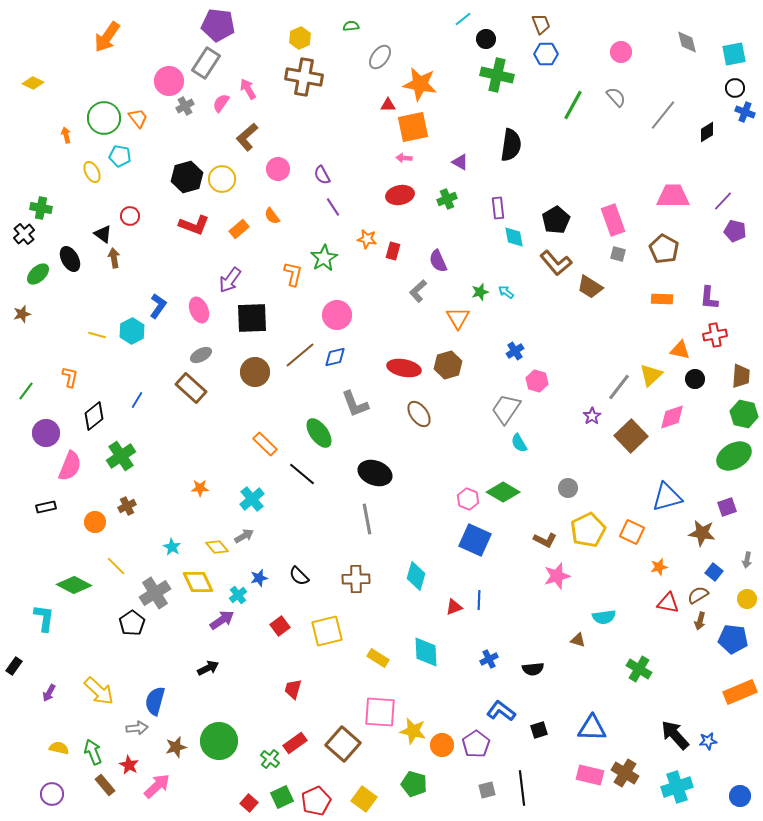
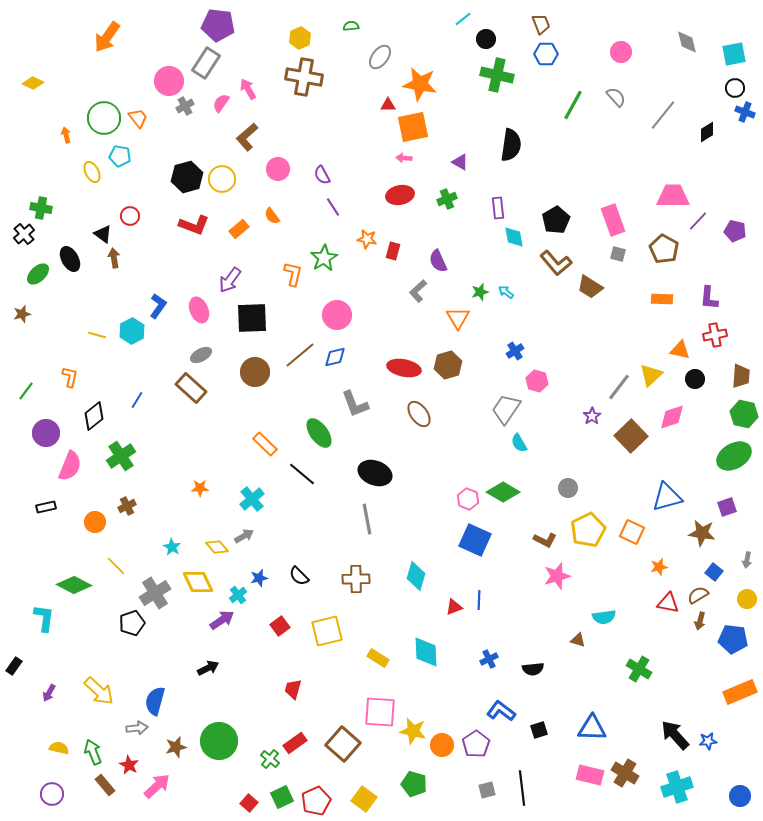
purple line at (723, 201): moved 25 px left, 20 px down
black pentagon at (132, 623): rotated 15 degrees clockwise
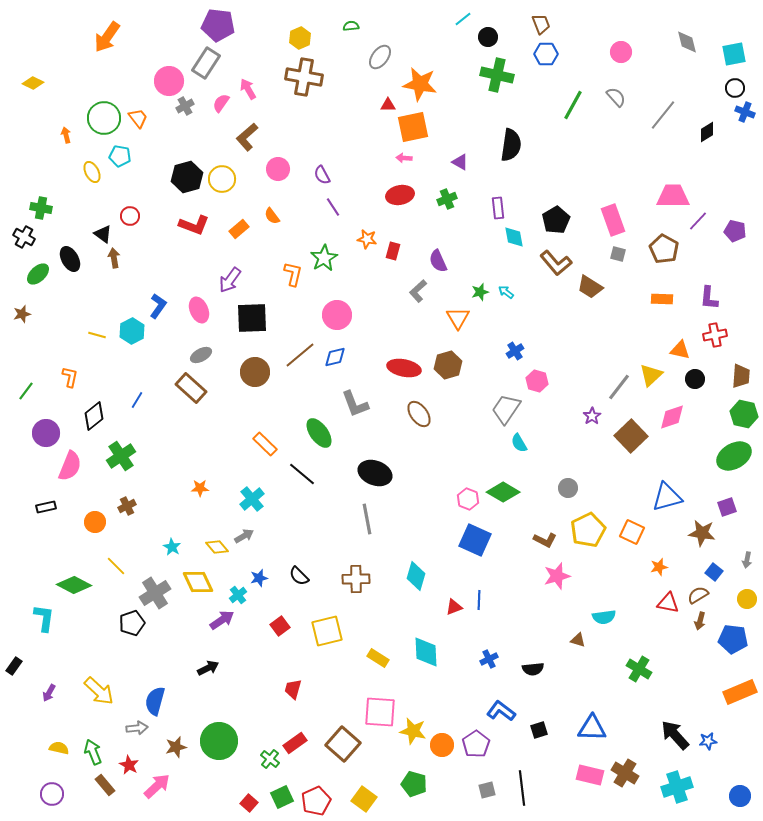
black circle at (486, 39): moved 2 px right, 2 px up
black cross at (24, 234): moved 3 px down; rotated 20 degrees counterclockwise
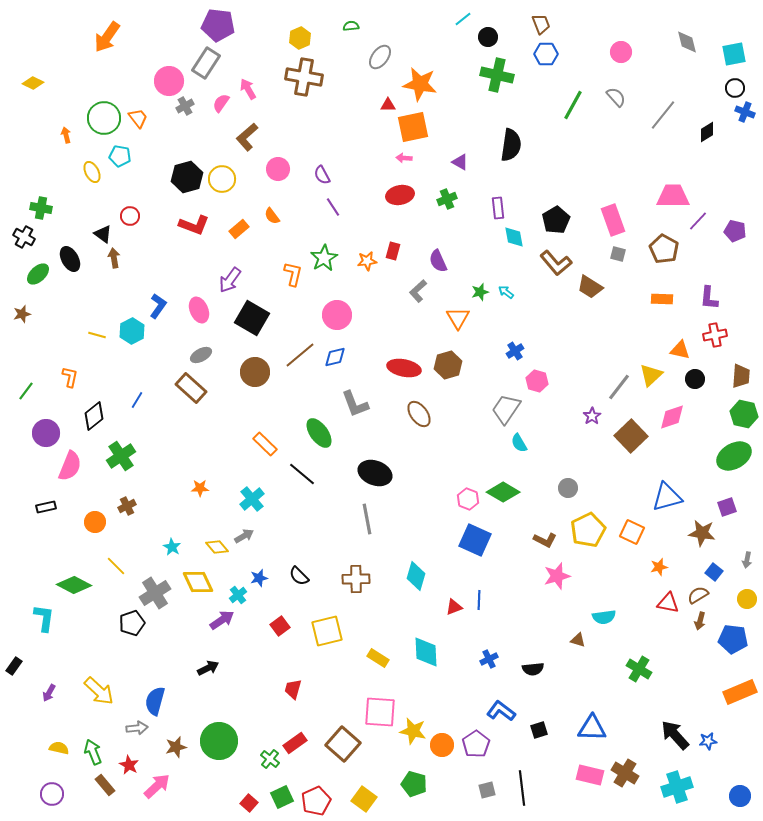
orange star at (367, 239): moved 22 px down; rotated 18 degrees counterclockwise
black square at (252, 318): rotated 32 degrees clockwise
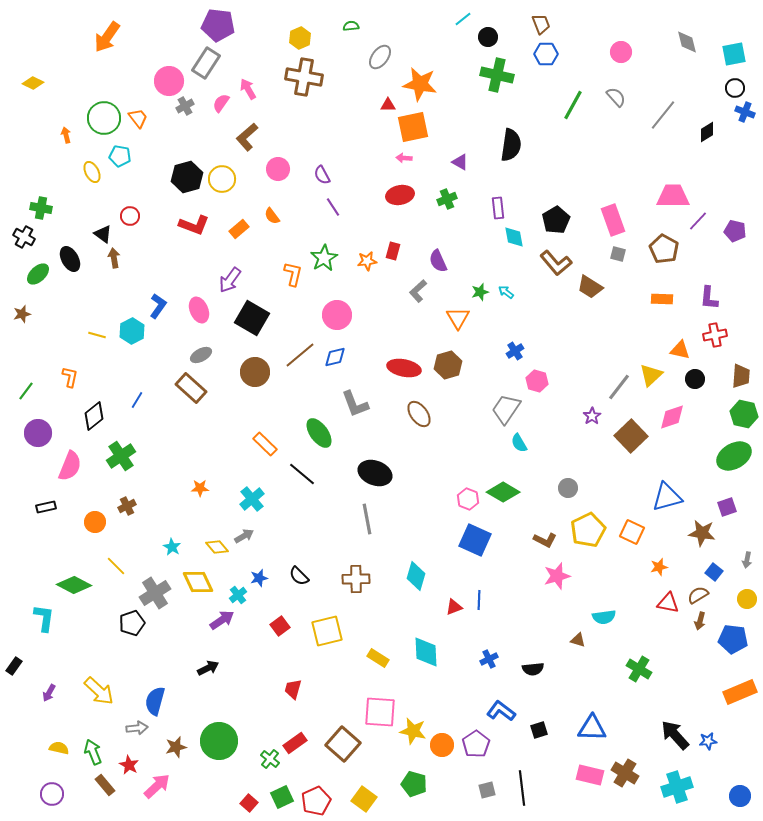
purple circle at (46, 433): moved 8 px left
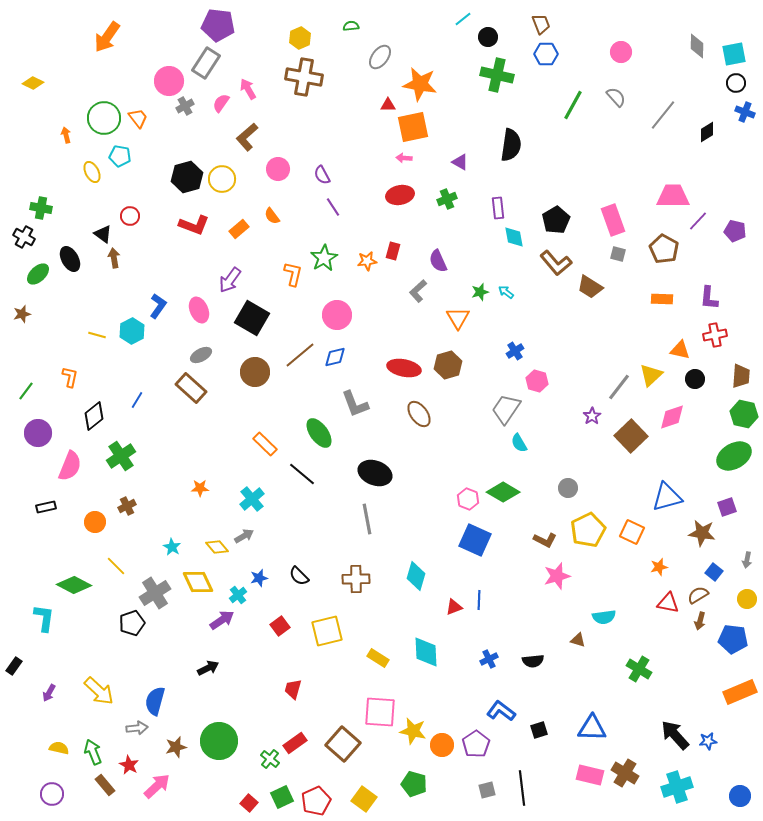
gray diamond at (687, 42): moved 10 px right, 4 px down; rotated 15 degrees clockwise
black circle at (735, 88): moved 1 px right, 5 px up
black semicircle at (533, 669): moved 8 px up
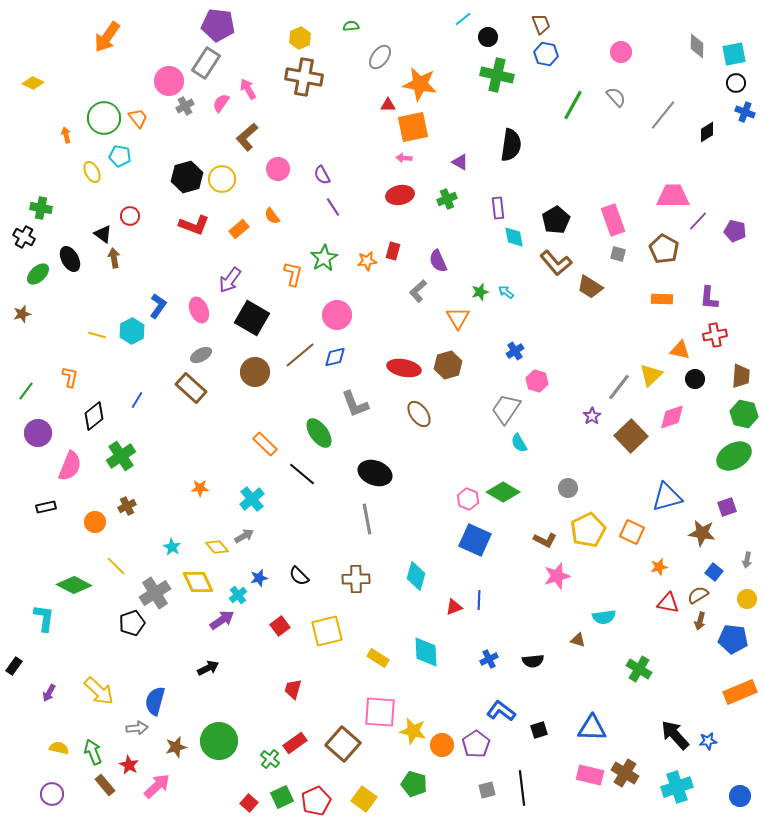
blue hexagon at (546, 54): rotated 10 degrees clockwise
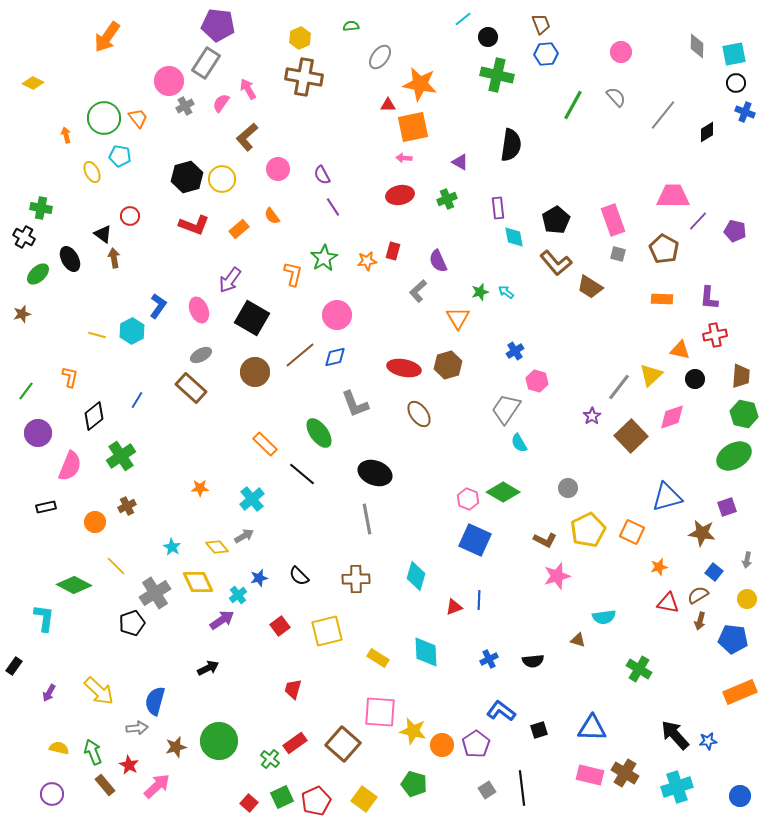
blue hexagon at (546, 54): rotated 15 degrees counterclockwise
gray square at (487, 790): rotated 18 degrees counterclockwise
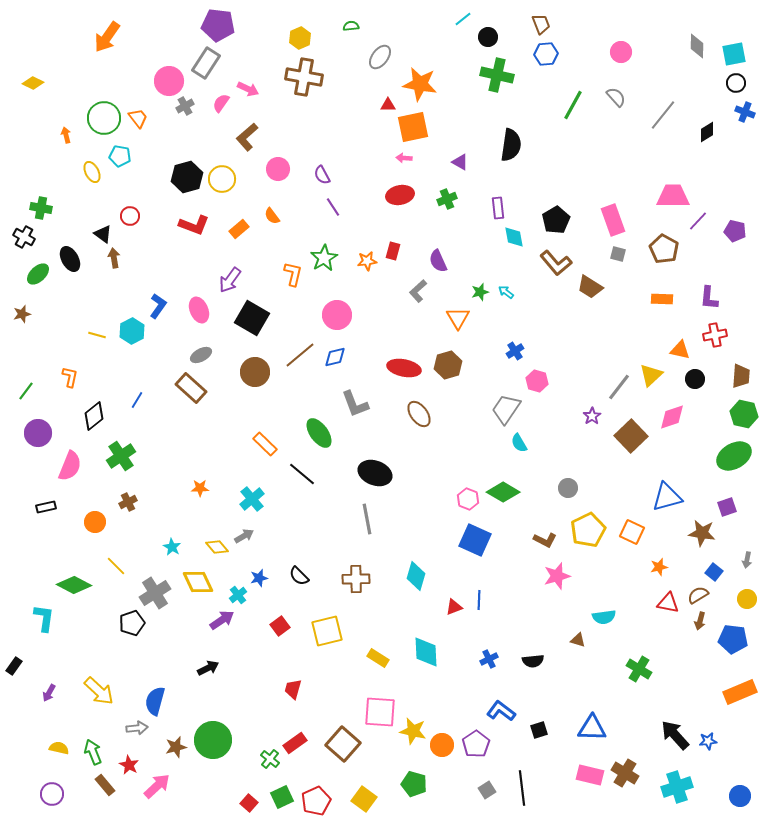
pink arrow at (248, 89): rotated 145 degrees clockwise
brown cross at (127, 506): moved 1 px right, 4 px up
green circle at (219, 741): moved 6 px left, 1 px up
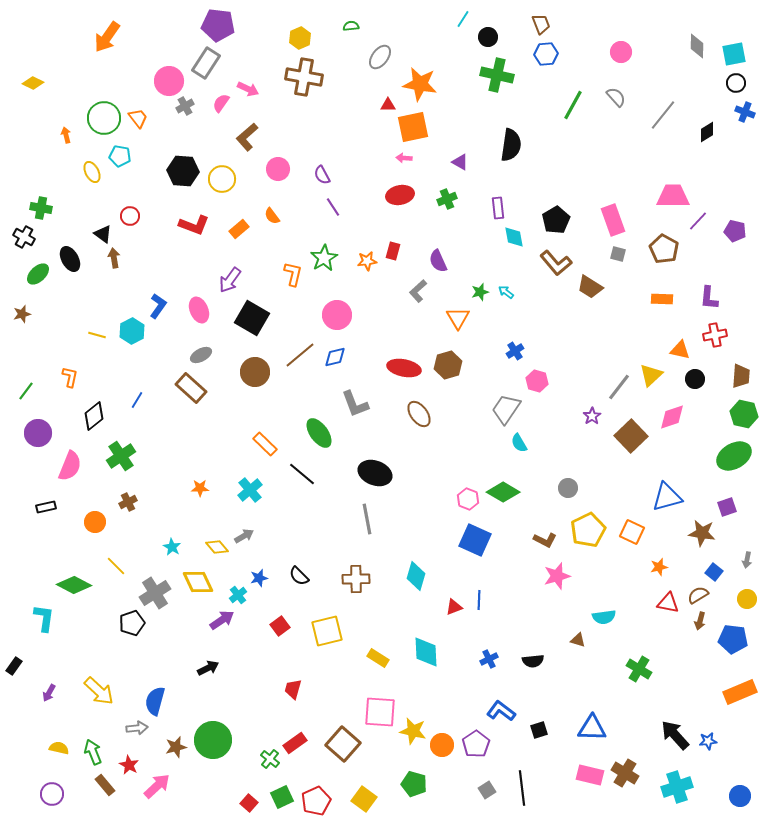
cyan line at (463, 19): rotated 18 degrees counterclockwise
black hexagon at (187, 177): moved 4 px left, 6 px up; rotated 20 degrees clockwise
cyan cross at (252, 499): moved 2 px left, 9 px up
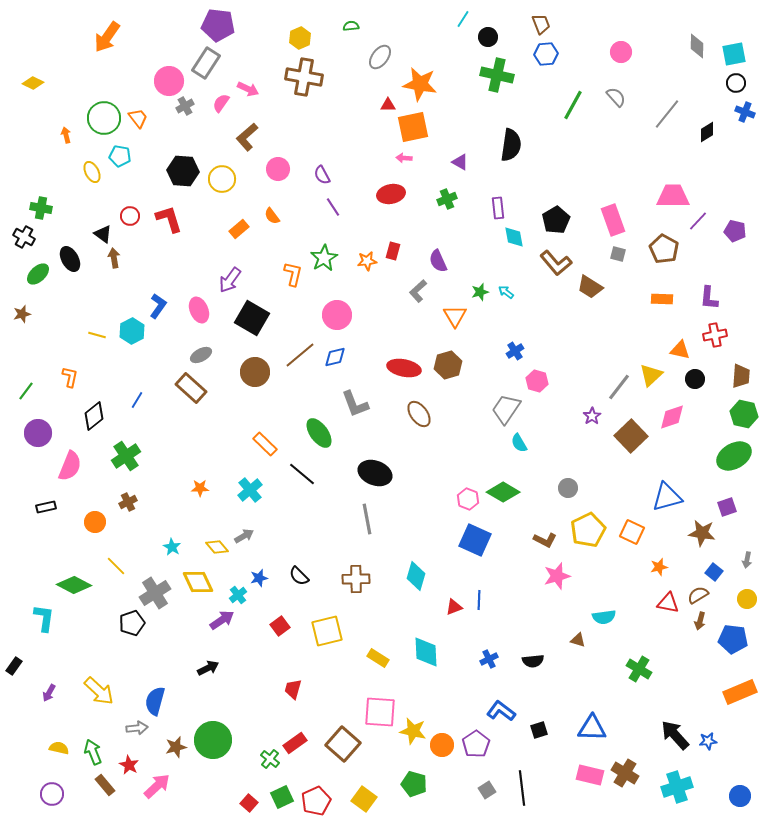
gray line at (663, 115): moved 4 px right, 1 px up
red ellipse at (400, 195): moved 9 px left, 1 px up
red L-shape at (194, 225): moved 25 px left, 6 px up; rotated 128 degrees counterclockwise
orange triangle at (458, 318): moved 3 px left, 2 px up
green cross at (121, 456): moved 5 px right
